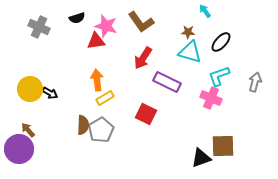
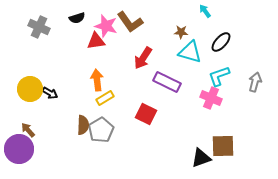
brown L-shape: moved 11 px left
brown star: moved 7 px left
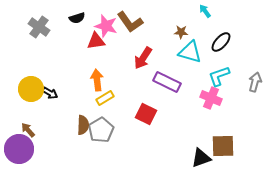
gray cross: rotated 10 degrees clockwise
yellow circle: moved 1 px right
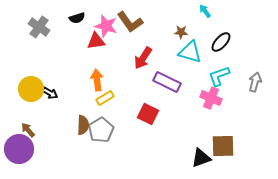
red square: moved 2 px right
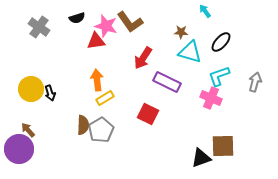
black arrow: rotated 42 degrees clockwise
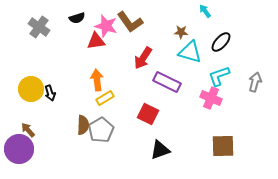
black triangle: moved 41 px left, 8 px up
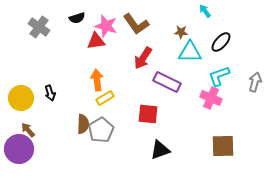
brown L-shape: moved 6 px right, 2 px down
cyan triangle: rotated 15 degrees counterclockwise
yellow circle: moved 10 px left, 9 px down
red square: rotated 20 degrees counterclockwise
brown semicircle: moved 1 px up
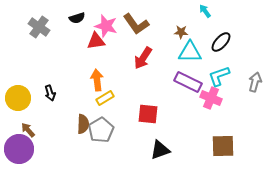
purple rectangle: moved 21 px right
yellow circle: moved 3 px left
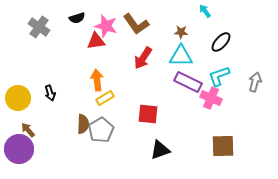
cyan triangle: moved 9 px left, 4 px down
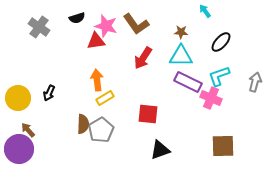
black arrow: moved 1 px left; rotated 42 degrees clockwise
